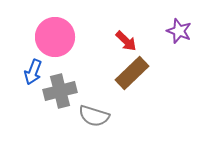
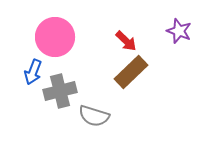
brown rectangle: moved 1 px left, 1 px up
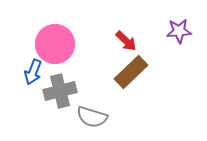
purple star: rotated 25 degrees counterclockwise
pink circle: moved 7 px down
gray semicircle: moved 2 px left, 1 px down
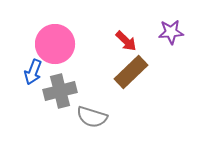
purple star: moved 8 px left, 1 px down
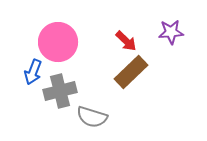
pink circle: moved 3 px right, 2 px up
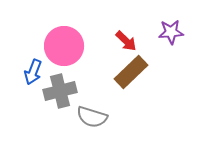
pink circle: moved 6 px right, 4 px down
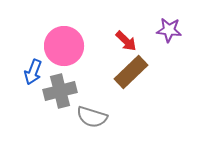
purple star: moved 2 px left, 2 px up; rotated 10 degrees clockwise
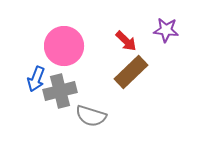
purple star: moved 3 px left
blue arrow: moved 3 px right, 7 px down
gray semicircle: moved 1 px left, 1 px up
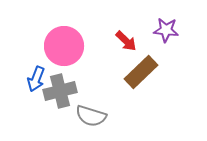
brown rectangle: moved 10 px right
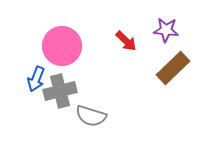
pink circle: moved 2 px left
brown rectangle: moved 32 px right, 4 px up
